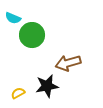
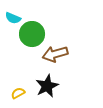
green circle: moved 1 px up
brown arrow: moved 13 px left, 9 px up
black star: rotated 15 degrees counterclockwise
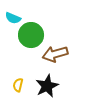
green circle: moved 1 px left, 1 px down
yellow semicircle: moved 8 px up; rotated 48 degrees counterclockwise
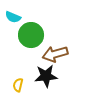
cyan semicircle: moved 1 px up
black star: moved 1 px left, 10 px up; rotated 20 degrees clockwise
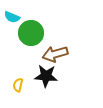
cyan semicircle: moved 1 px left
green circle: moved 2 px up
black star: rotated 10 degrees clockwise
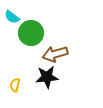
cyan semicircle: rotated 14 degrees clockwise
black star: moved 1 px right, 1 px down; rotated 10 degrees counterclockwise
yellow semicircle: moved 3 px left
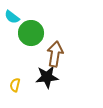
brown arrow: rotated 115 degrees clockwise
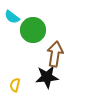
green circle: moved 2 px right, 3 px up
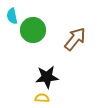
cyan semicircle: moved 1 px up; rotated 42 degrees clockwise
brown arrow: moved 20 px right, 15 px up; rotated 30 degrees clockwise
yellow semicircle: moved 27 px right, 13 px down; rotated 80 degrees clockwise
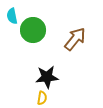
yellow semicircle: rotated 96 degrees clockwise
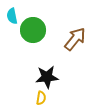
yellow semicircle: moved 1 px left
